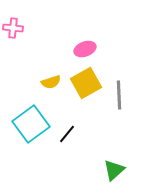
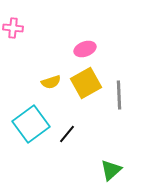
green triangle: moved 3 px left
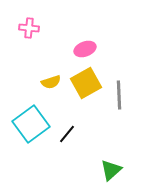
pink cross: moved 16 px right
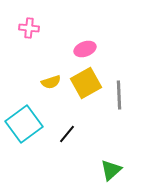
cyan square: moved 7 px left
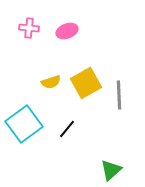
pink ellipse: moved 18 px left, 18 px up
black line: moved 5 px up
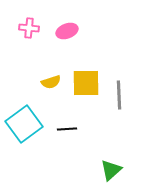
yellow square: rotated 28 degrees clockwise
black line: rotated 48 degrees clockwise
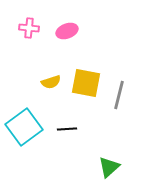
yellow square: rotated 12 degrees clockwise
gray line: rotated 16 degrees clockwise
cyan square: moved 3 px down
green triangle: moved 2 px left, 3 px up
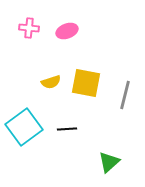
gray line: moved 6 px right
green triangle: moved 5 px up
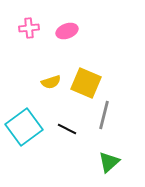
pink cross: rotated 12 degrees counterclockwise
yellow square: rotated 12 degrees clockwise
gray line: moved 21 px left, 20 px down
black line: rotated 30 degrees clockwise
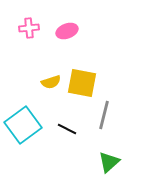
yellow square: moved 4 px left; rotated 12 degrees counterclockwise
cyan square: moved 1 px left, 2 px up
